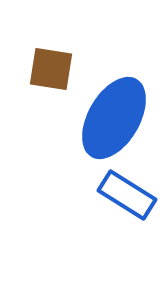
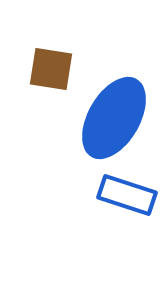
blue rectangle: rotated 14 degrees counterclockwise
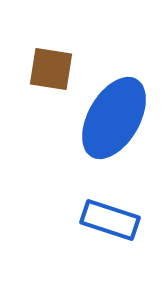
blue rectangle: moved 17 px left, 25 px down
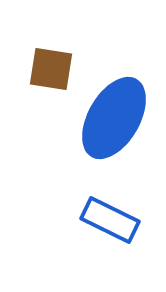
blue rectangle: rotated 8 degrees clockwise
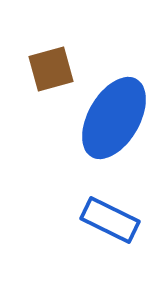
brown square: rotated 24 degrees counterclockwise
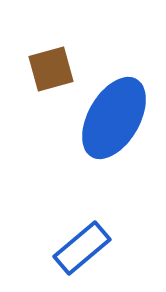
blue rectangle: moved 28 px left, 28 px down; rotated 66 degrees counterclockwise
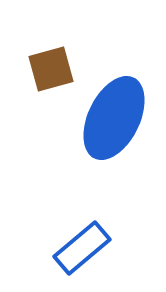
blue ellipse: rotated 4 degrees counterclockwise
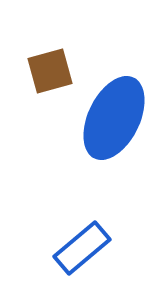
brown square: moved 1 px left, 2 px down
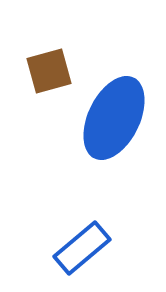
brown square: moved 1 px left
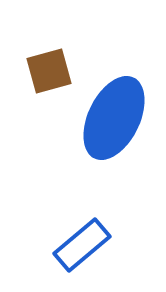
blue rectangle: moved 3 px up
